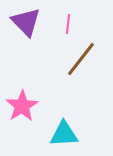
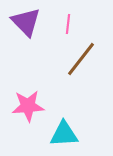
pink star: moved 6 px right; rotated 28 degrees clockwise
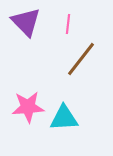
pink star: moved 1 px down
cyan triangle: moved 16 px up
